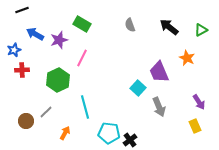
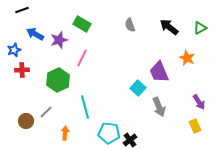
green triangle: moved 1 px left, 2 px up
orange arrow: rotated 24 degrees counterclockwise
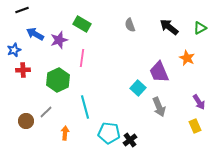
pink line: rotated 18 degrees counterclockwise
red cross: moved 1 px right
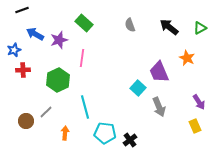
green rectangle: moved 2 px right, 1 px up; rotated 12 degrees clockwise
cyan pentagon: moved 4 px left
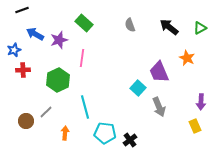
purple arrow: moved 2 px right; rotated 35 degrees clockwise
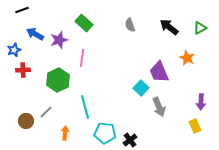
cyan square: moved 3 px right
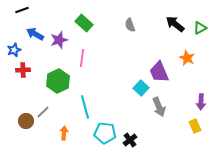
black arrow: moved 6 px right, 3 px up
green hexagon: moved 1 px down
gray line: moved 3 px left
orange arrow: moved 1 px left
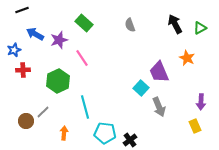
black arrow: rotated 24 degrees clockwise
pink line: rotated 42 degrees counterclockwise
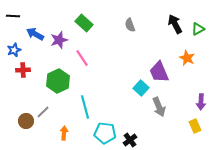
black line: moved 9 px left, 6 px down; rotated 24 degrees clockwise
green triangle: moved 2 px left, 1 px down
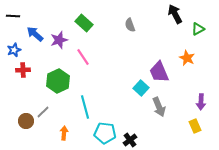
black arrow: moved 10 px up
blue arrow: rotated 12 degrees clockwise
pink line: moved 1 px right, 1 px up
